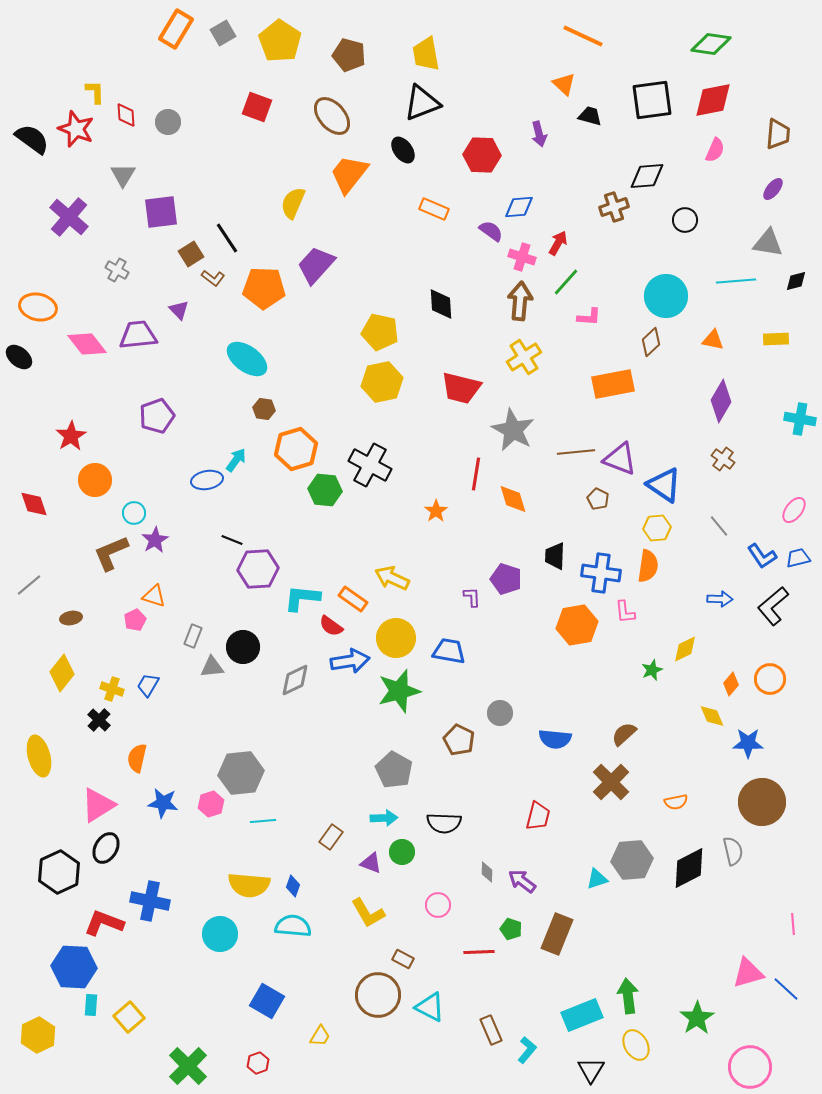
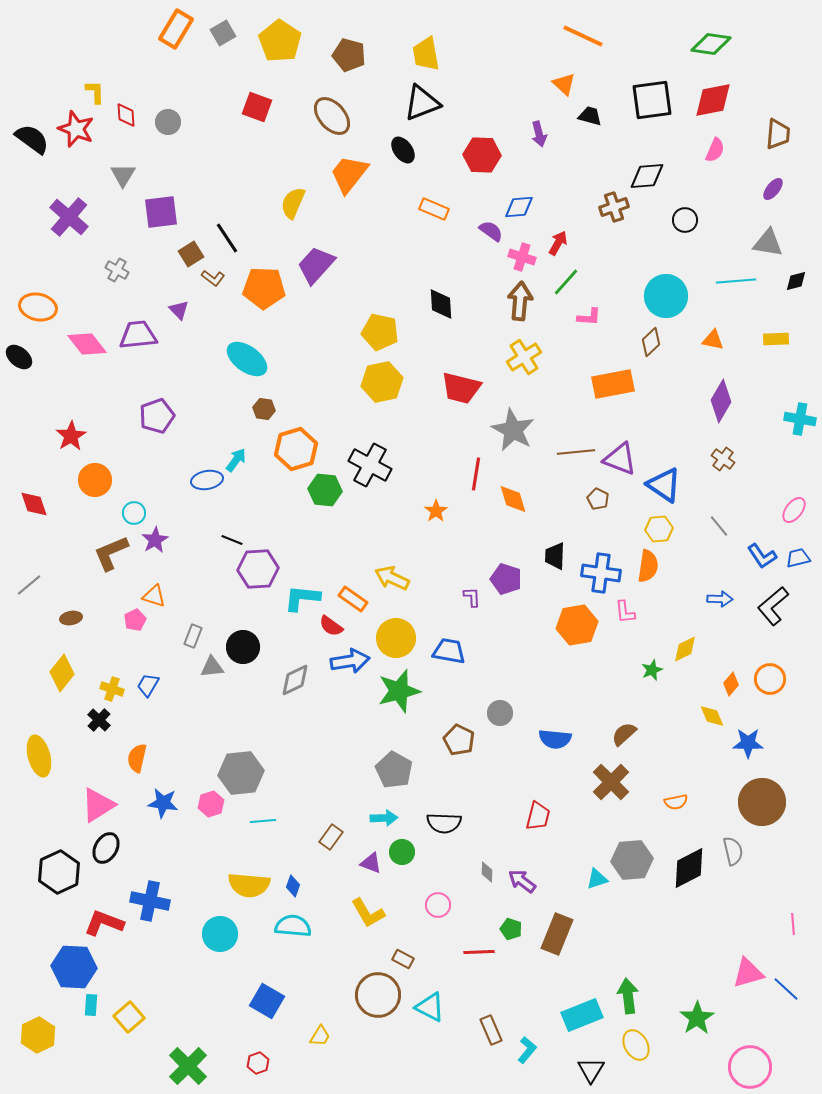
yellow hexagon at (657, 528): moved 2 px right, 1 px down
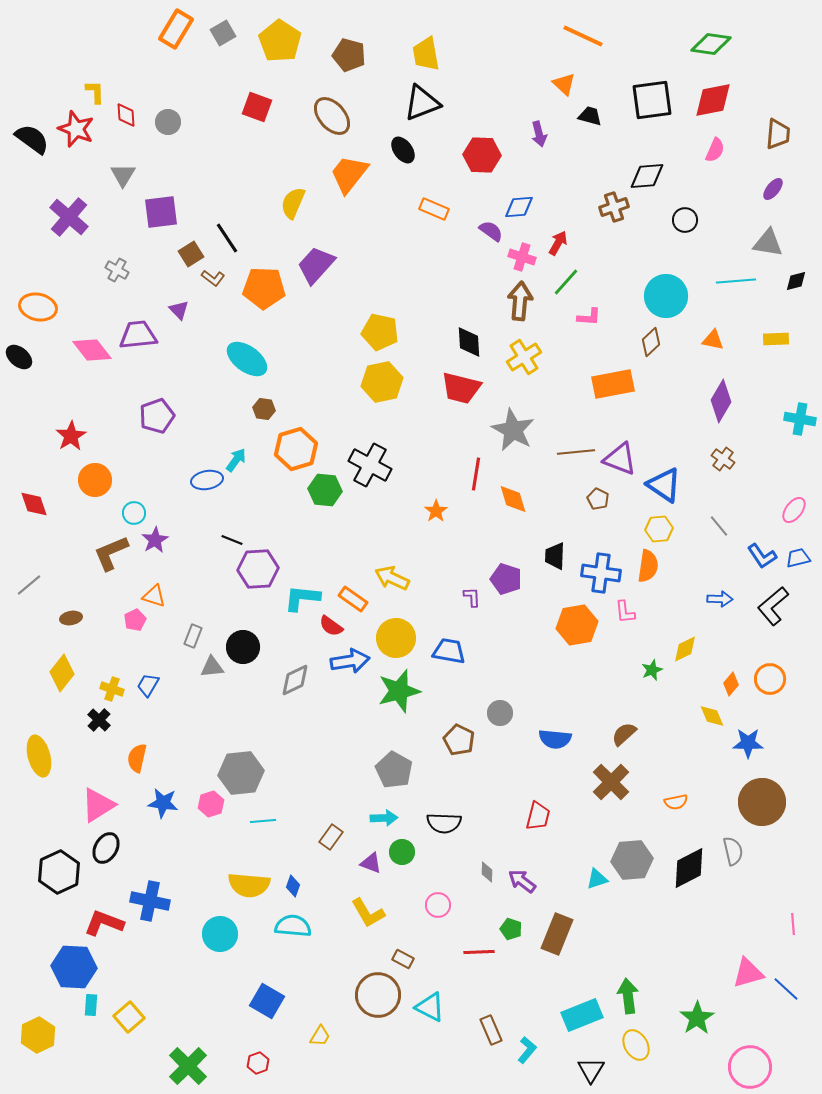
black diamond at (441, 304): moved 28 px right, 38 px down
pink diamond at (87, 344): moved 5 px right, 6 px down
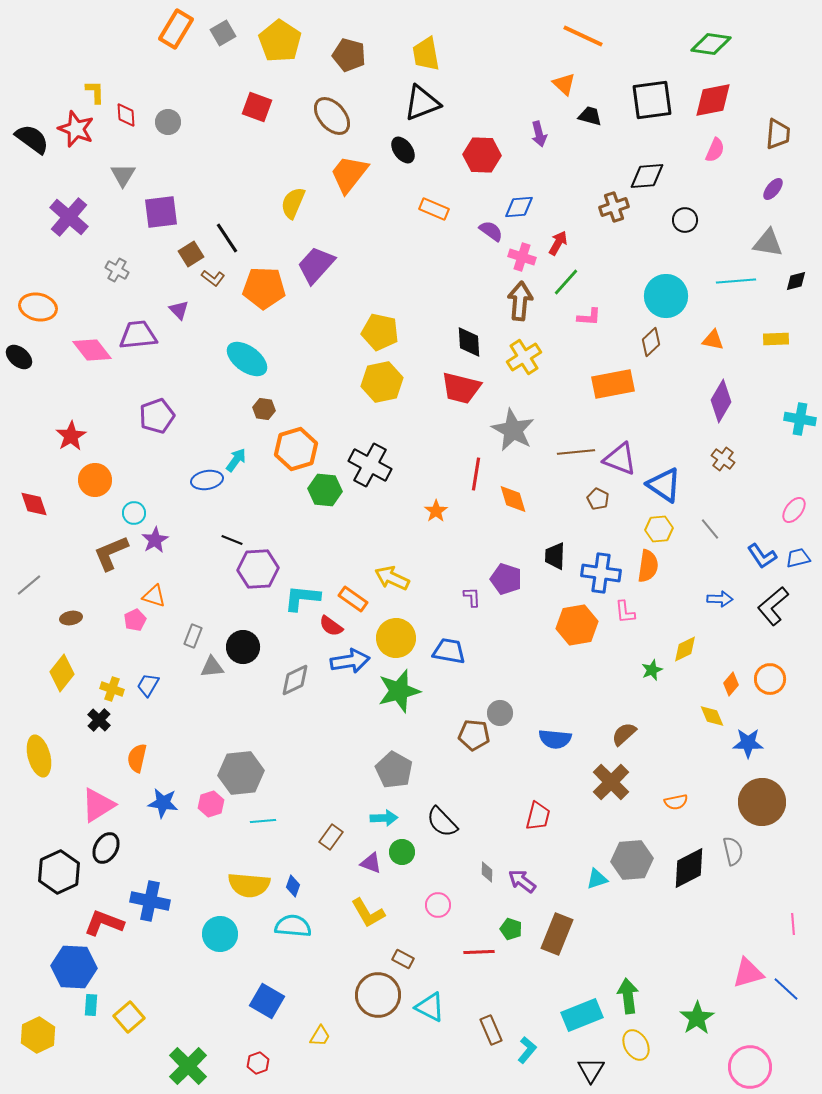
gray line at (719, 526): moved 9 px left, 3 px down
brown pentagon at (459, 740): moved 15 px right, 5 px up; rotated 20 degrees counterclockwise
black semicircle at (444, 823): moved 2 px left, 1 px up; rotated 44 degrees clockwise
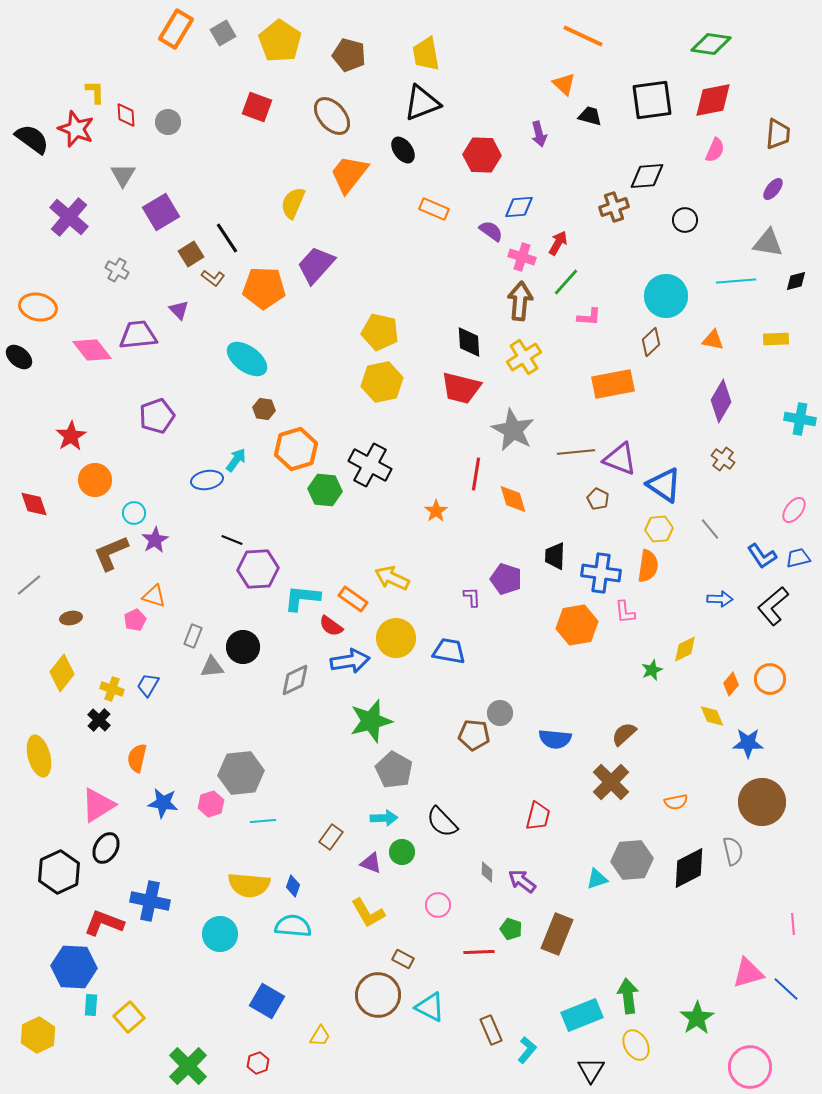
purple square at (161, 212): rotated 24 degrees counterclockwise
green star at (399, 691): moved 28 px left, 30 px down
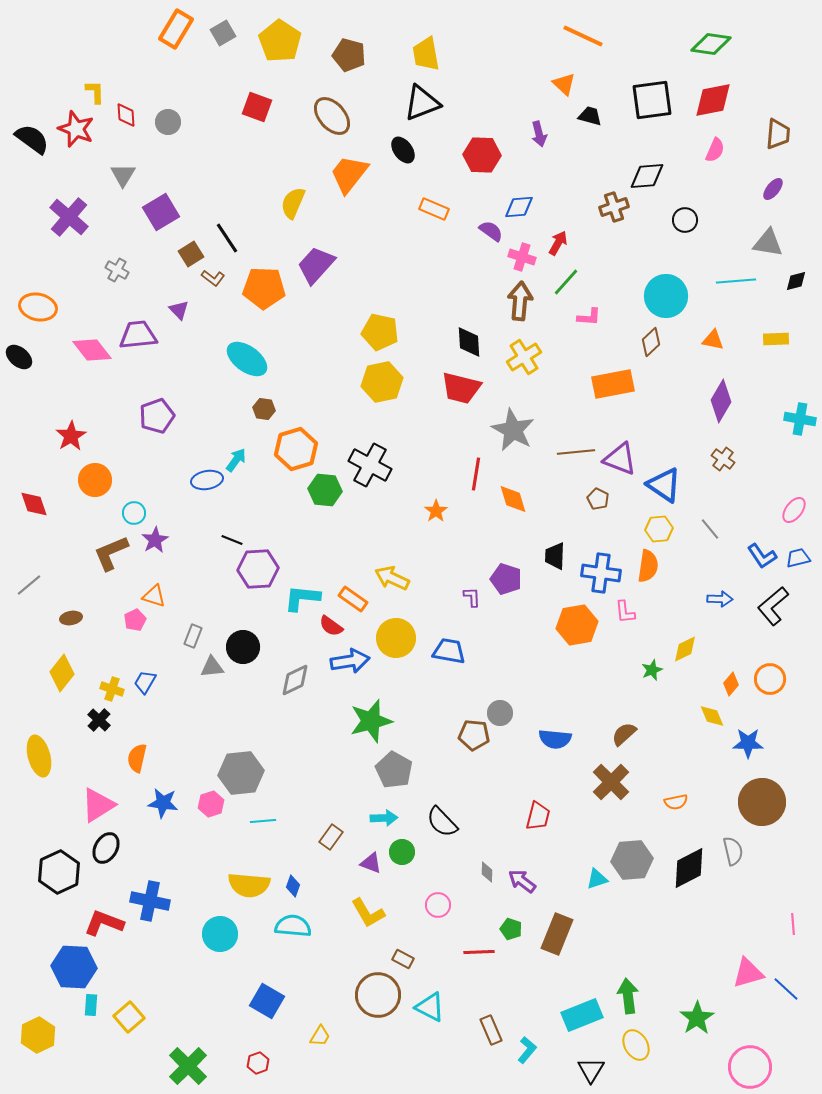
blue trapezoid at (148, 685): moved 3 px left, 3 px up
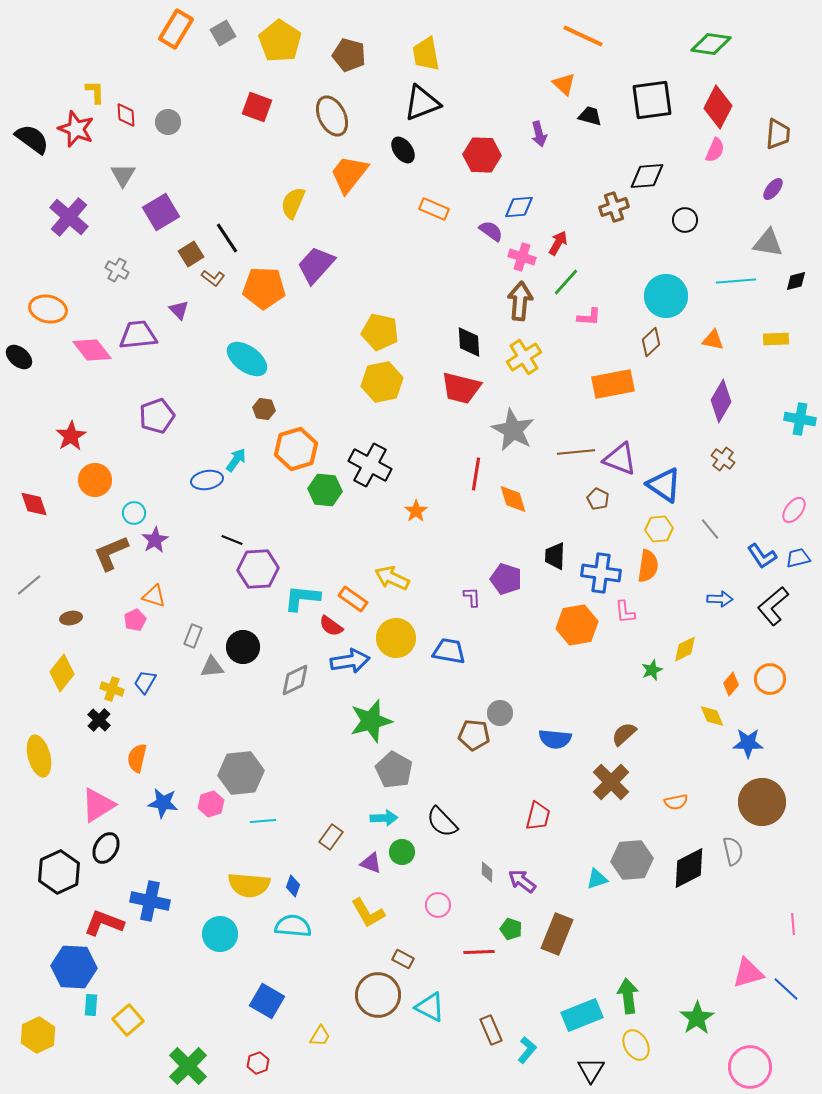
red diamond at (713, 100): moved 5 px right, 7 px down; rotated 51 degrees counterclockwise
brown ellipse at (332, 116): rotated 15 degrees clockwise
orange ellipse at (38, 307): moved 10 px right, 2 px down
orange star at (436, 511): moved 20 px left
yellow square at (129, 1017): moved 1 px left, 3 px down
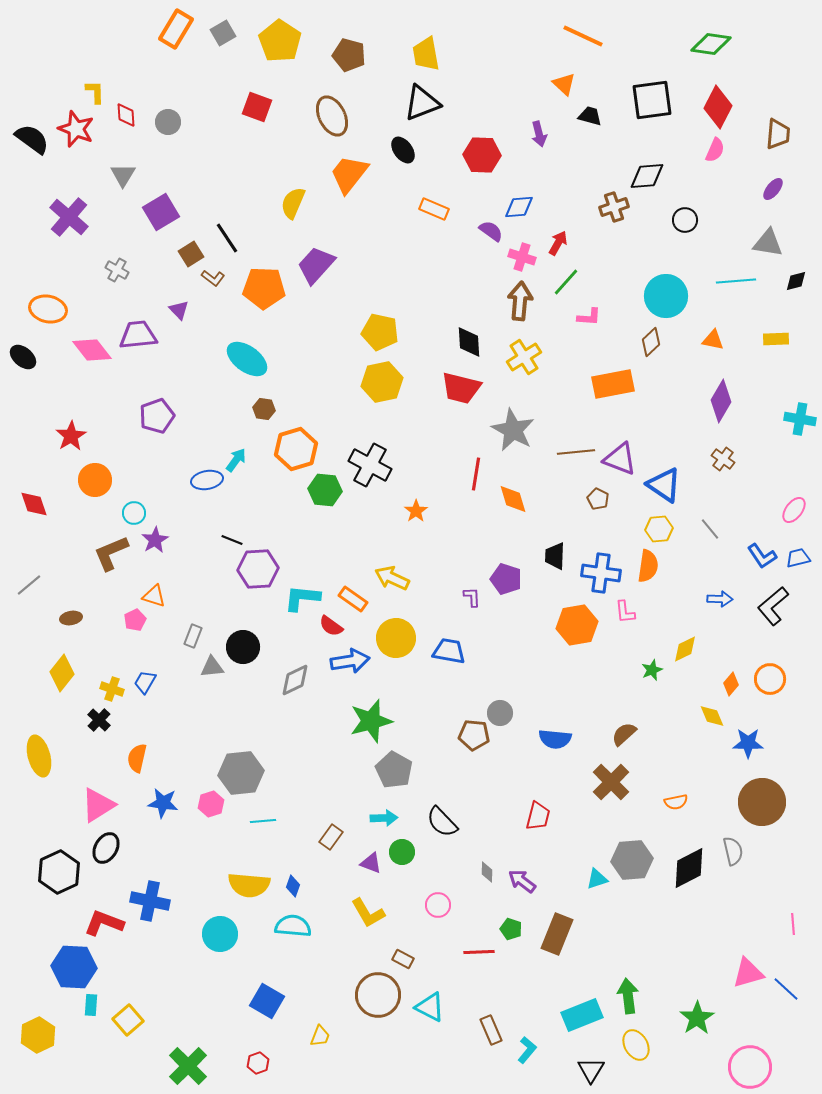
black ellipse at (19, 357): moved 4 px right
yellow trapezoid at (320, 1036): rotated 10 degrees counterclockwise
